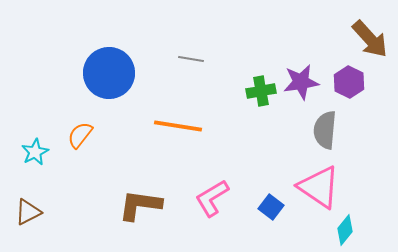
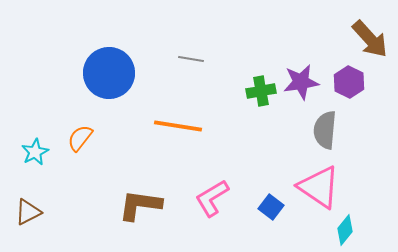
orange semicircle: moved 3 px down
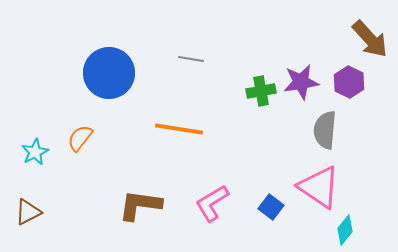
orange line: moved 1 px right, 3 px down
pink L-shape: moved 5 px down
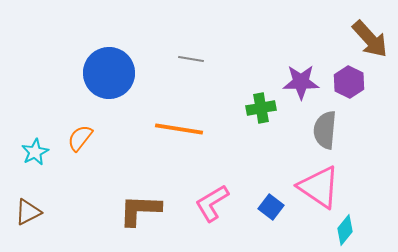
purple star: rotated 9 degrees clockwise
green cross: moved 17 px down
brown L-shape: moved 5 px down; rotated 6 degrees counterclockwise
